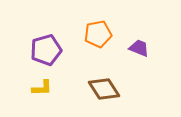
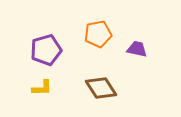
purple trapezoid: moved 2 px left, 1 px down; rotated 10 degrees counterclockwise
brown diamond: moved 3 px left, 1 px up
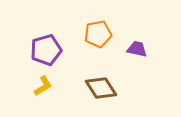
yellow L-shape: moved 1 px right, 2 px up; rotated 30 degrees counterclockwise
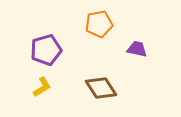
orange pentagon: moved 1 px right, 10 px up
yellow L-shape: moved 1 px left, 1 px down
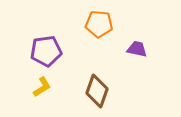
orange pentagon: rotated 16 degrees clockwise
purple pentagon: moved 1 px down; rotated 8 degrees clockwise
brown diamond: moved 4 px left, 3 px down; rotated 52 degrees clockwise
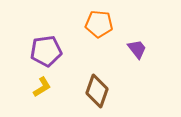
purple trapezoid: rotated 40 degrees clockwise
